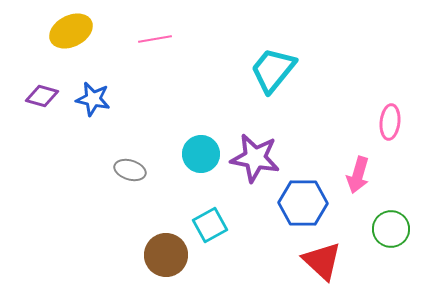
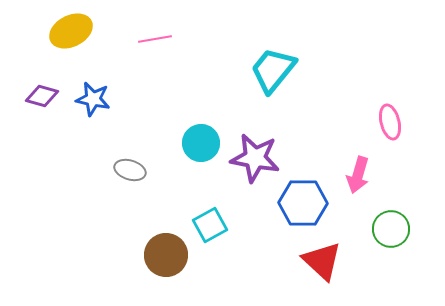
pink ellipse: rotated 20 degrees counterclockwise
cyan circle: moved 11 px up
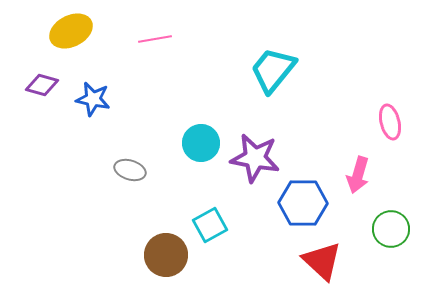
purple diamond: moved 11 px up
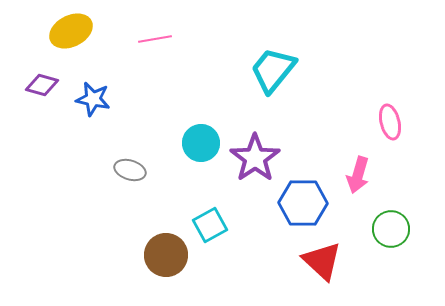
purple star: rotated 27 degrees clockwise
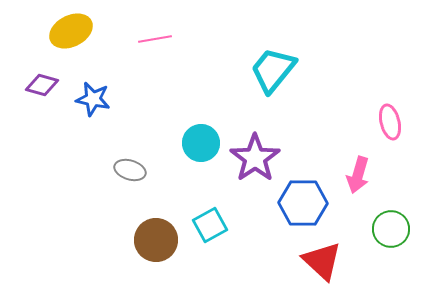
brown circle: moved 10 px left, 15 px up
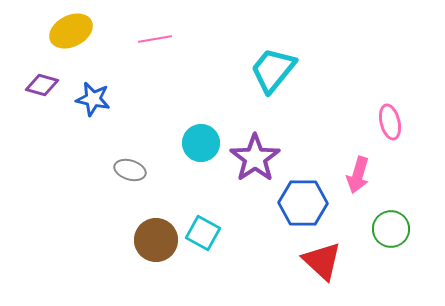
cyan square: moved 7 px left, 8 px down; rotated 32 degrees counterclockwise
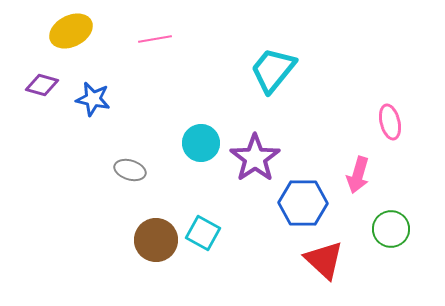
red triangle: moved 2 px right, 1 px up
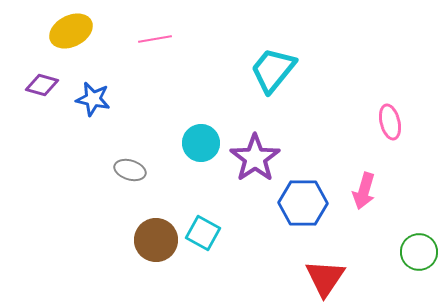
pink arrow: moved 6 px right, 16 px down
green circle: moved 28 px right, 23 px down
red triangle: moved 1 px right, 18 px down; rotated 21 degrees clockwise
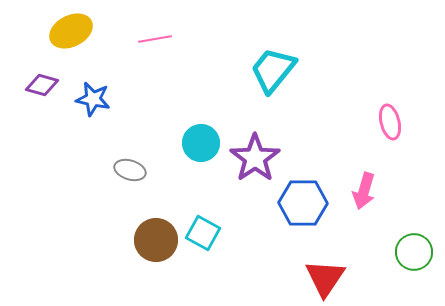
green circle: moved 5 px left
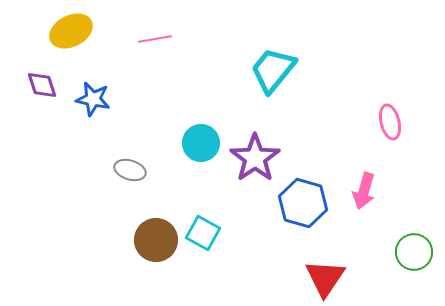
purple diamond: rotated 56 degrees clockwise
blue hexagon: rotated 15 degrees clockwise
